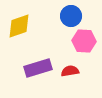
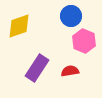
pink hexagon: rotated 20 degrees clockwise
purple rectangle: moved 1 px left; rotated 40 degrees counterclockwise
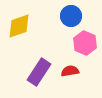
pink hexagon: moved 1 px right, 2 px down
purple rectangle: moved 2 px right, 4 px down
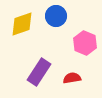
blue circle: moved 15 px left
yellow diamond: moved 3 px right, 2 px up
red semicircle: moved 2 px right, 7 px down
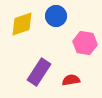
pink hexagon: rotated 15 degrees counterclockwise
red semicircle: moved 1 px left, 2 px down
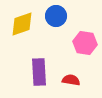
purple rectangle: rotated 36 degrees counterclockwise
red semicircle: rotated 18 degrees clockwise
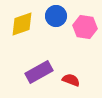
pink hexagon: moved 16 px up
purple rectangle: rotated 64 degrees clockwise
red semicircle: rotated 12 degrees clockwise
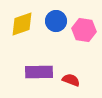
blue circle: moved 5 px down
pink hexagon: moved 1 px left, 3 px down
purple rectangle: rotated 28 degrees clockwise
